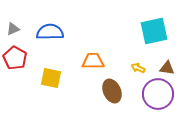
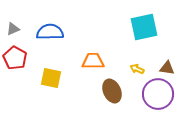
cyan square: moved 10 px left, 4 px up
yellow arrow: moved 1 px left, 1 px down
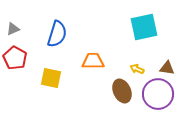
blue semicircle: moved 7 px right, 2 px down; rotated 108 degrees clockwise
brown ellipse: moved 10 px right
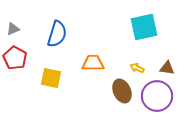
orange trapezoid: moved 2 px down
yellow arrow: moved 1 px up
purple circle: moved 1 px left, 2 px down
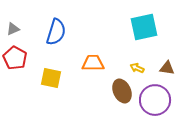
blue semicircle: moved 1 px left, 2 px up
purple circle: moved 2 px left, 4 px down
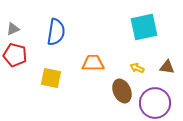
blue semicircle: rotated 8 degrees counterclockwise
red pentagon: moved 3 px up; rotated 15 degrees counterclockwise
brown triangle: moved 1 px up
purple circle: moved 3 px down
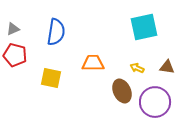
purple circle: moved 1 px up
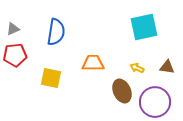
red pentagon: rotated 20 degrees counterclockwise
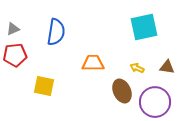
yellow square: moved 7 px left, 8 px down
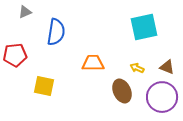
gray triangle: moved 12 px right, 17 px up
brown triangle: rotated 14 degrees clockwise
purple circle: moved 7 px right, 5 px up
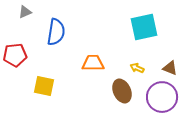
brown triangle: moved 3 px right, 1 px down
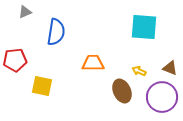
cyan square: rotated 16 degrees clockwise
red pentagon: moved 5 px down
yellow arrow: moved 2 px right, 3 px down
yellow square: moved 2 px left
